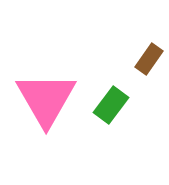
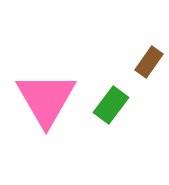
brown rectangle: moved 3 px down
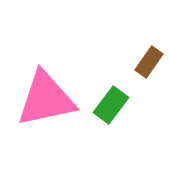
pink triangle: rotated 48 degrees clockwise
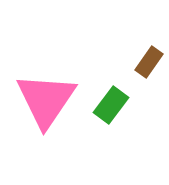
pink triangle: moved 1 px down; rotated 44 degrees counterclockwise
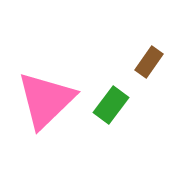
pink triangle: rotated 12 degrees clockwise
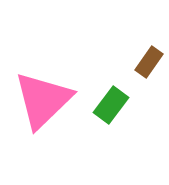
pink triangle: moved 3 px left
